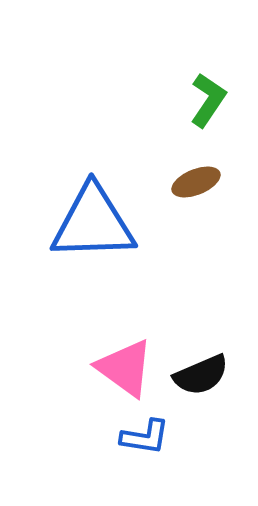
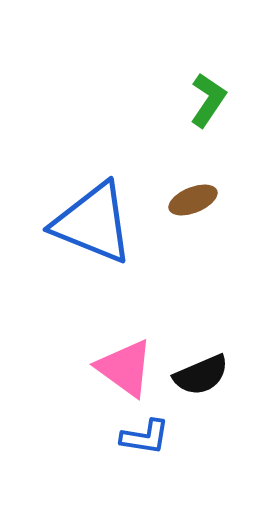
brown ellipse: moved 3 px left, 18 px down
blue triangle: rotated 24 degrees clockwise
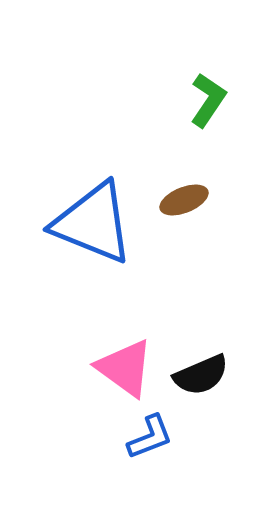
brown ellipse: moved 9 px left
blue L-shape: moved 5 px right; rotated 30 degrees counterclockwise
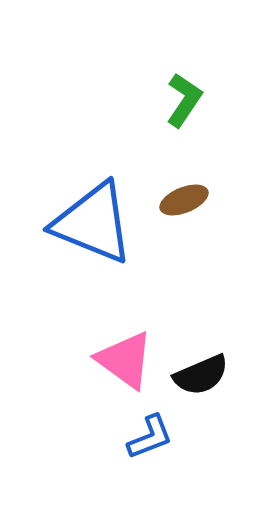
green L-shape: moved 24 px left
pink triangle: moved 8 px up
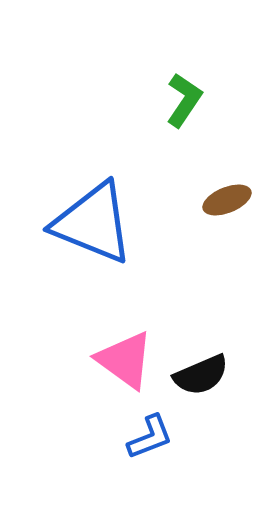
brown ellipse: moved 43 px right
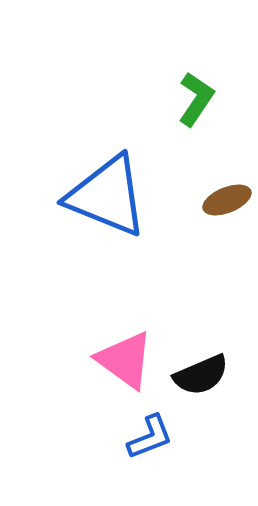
green L-shape: moved 12 px right, 1 px up
blue triangle: moved 14 px right, 27 px up
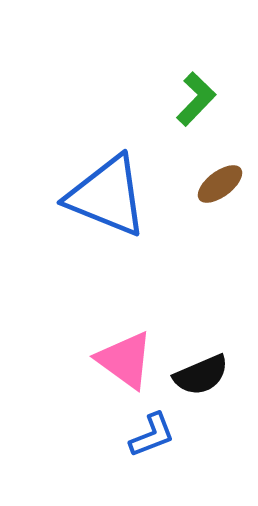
green L-shape: rotated 10 degrees clockwise
brown ellipse: moved 7 px left, 16 px up; rotated 15 degrees counterclockwise
blue L-shape: moved 2 px right, 2 px up
